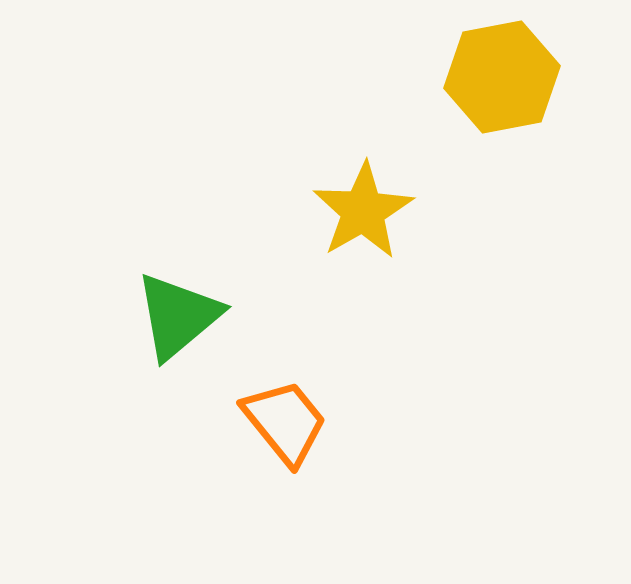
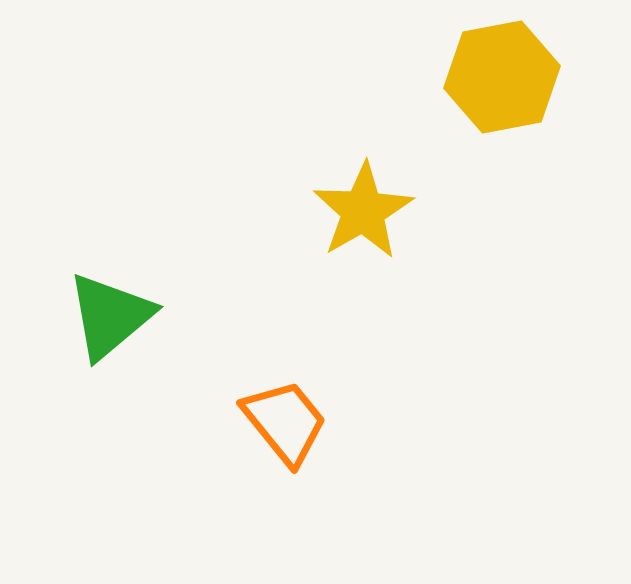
green triangle: moved 68 px left
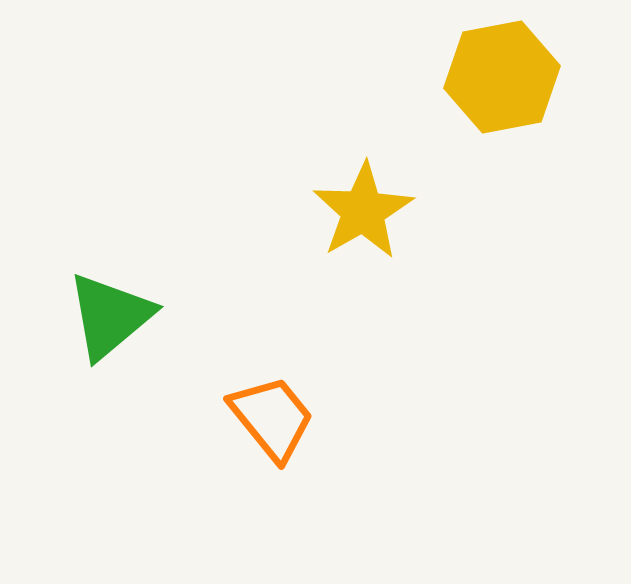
orange trapezoid: moved 13 px left, 4 px up
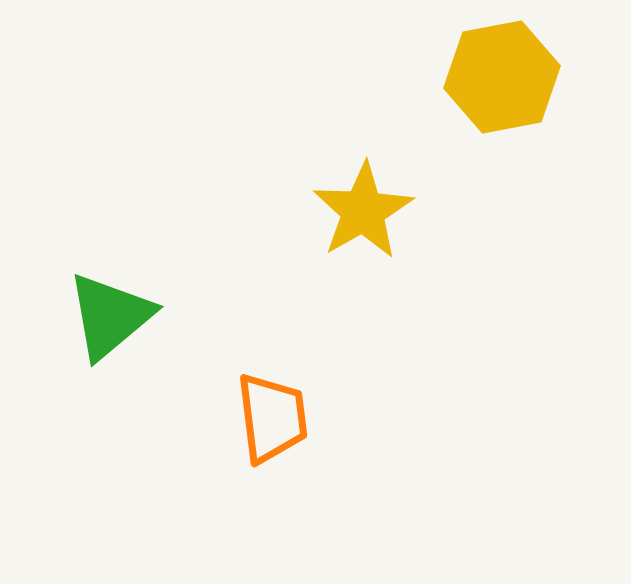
orange trapezoid: rotated 32 degrees clockwise
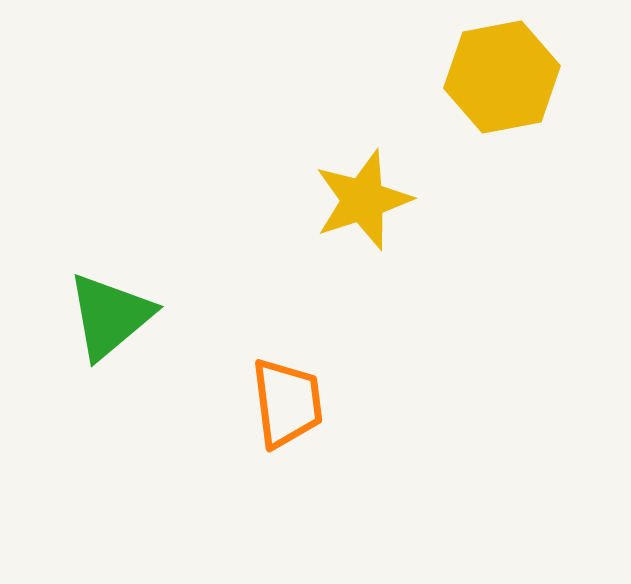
yellow star: moved 11 px up; rotated 12 degrees clockwise
orange trapezoid: moved 15 px right, 15 px up
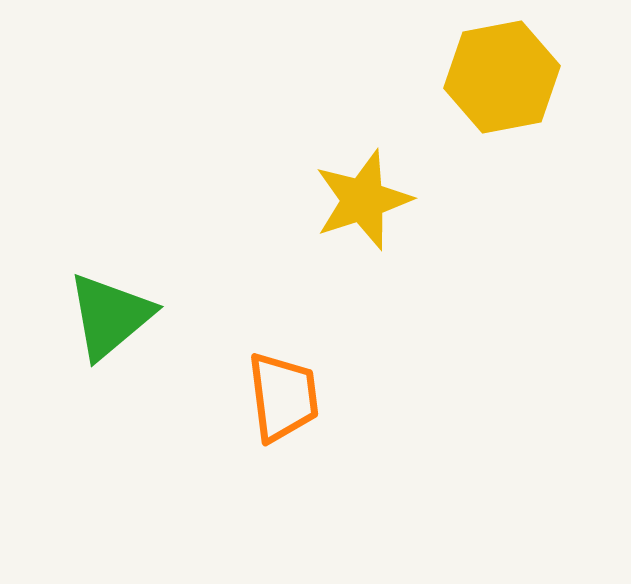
orange trapezoid: moved 4 px left, 6 px up
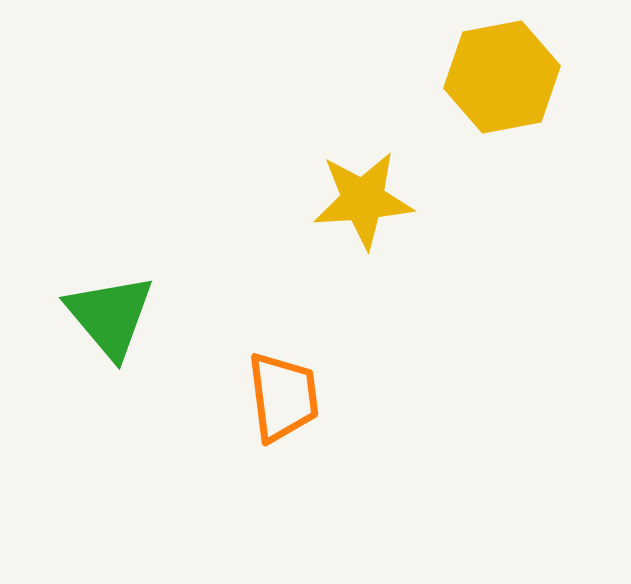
yellow star: rotated 14 degrees clockwise
green triangle: rotated 30 degrees counterclockwise
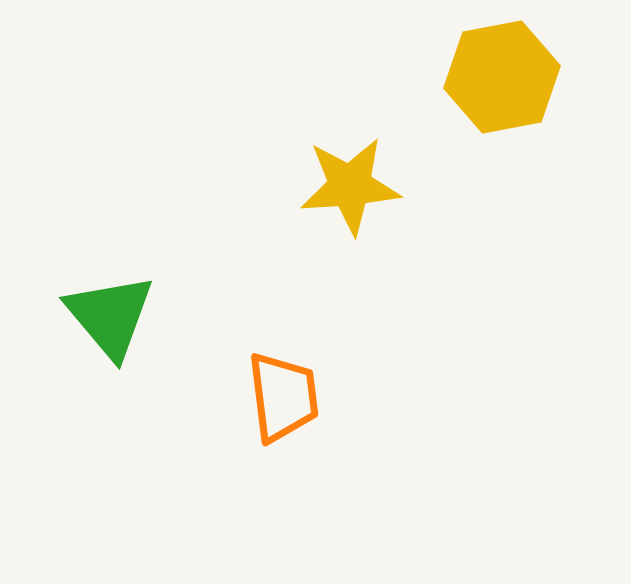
yellow star: moved 13 px left, 14 px up
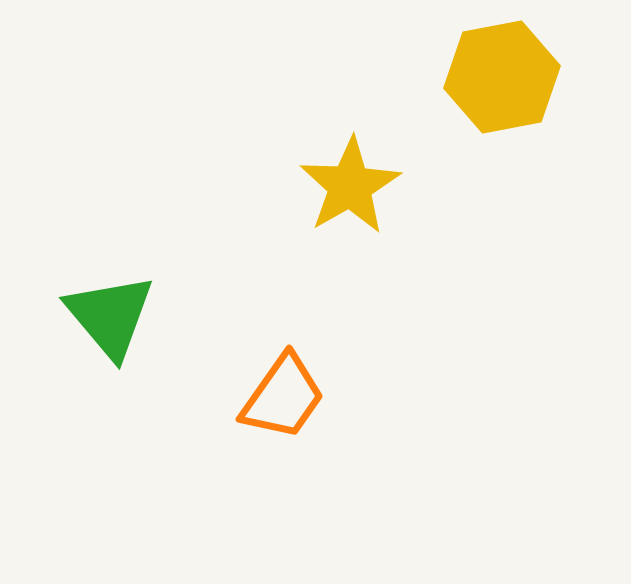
yellow star: rotated 26 degrees counterclockwise
orange trapezoid: rotated 42 degrees clockwise
